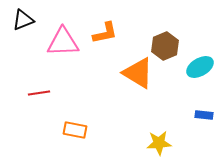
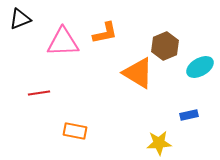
black triangle: moved 3 px left, 1 px up
blue rectangle: moved 15 px left; rotated 18 degrees counterclockwise
orange rectangle: moved 1 px down
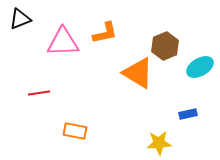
blue rectangle: moved 1 px left, 1 px up
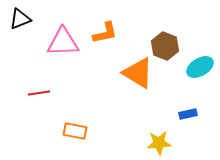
brown hexagon: rotated 16 degrees counterclockwise
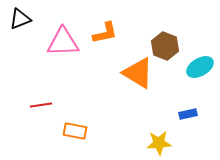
red line: moved 2 px right, 12 px down
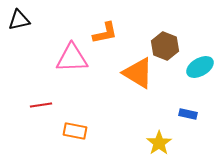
black triangle: moved 1 px left, 1 px down; rotated 10 degrees clockwise
pink triangle: moved 9 px right, 16 px down
blue rectangle: rotated 24 degrees clockwise
yellow star: rotated 30 degrees counterclockwise
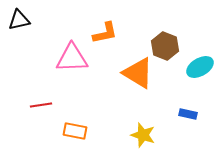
yellow star: moved 16 px left, 8 px up; rotated 20 degrees counterclockwise
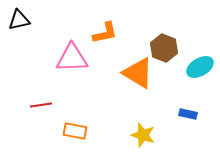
brown hexagon: moved 1 px left, 2 px down
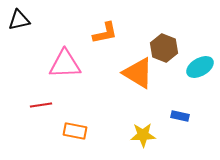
pink triangle: moved 7 px left, 6 px down
blue rectangle: moved 8 px left, 2 px down
yellow star: rotated 20 degrees counterclockwise
